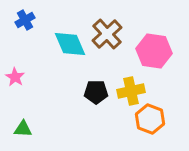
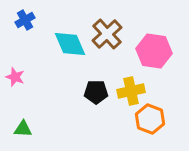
pink star: rotated 12 degrees counterclockwise
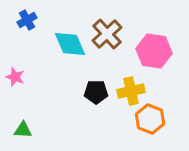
blue cross: moved 2 px right
green triangle: moved 1 px down
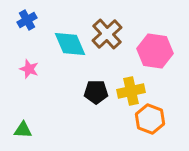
pink hexagon: moved 1 px right
pink star: moved 14 px right, 8 px up
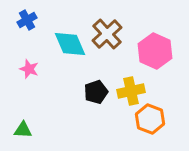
pink hexagon: rotated 16 degrees clockwise
black pentagon: rotated 20 degrees counterclockwise
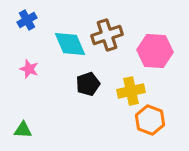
brown cross: moved 1 px down; rotated 24 degrees clockwise
pink hexagon: rotated 20 degrees counterclockwise
black pentagon: moved 8 px left, 8 px up
orange hexagon: moved 1 px down
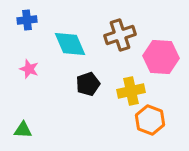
blue cross: rotated 24 degrees clockwise
brown cross: moved 13 px right
pink hexagon: moved 6 px right, 6 px down
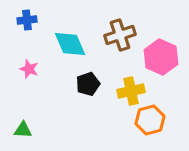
pink hexagon: rotated 20 degrees clockwise
orange hexagon: rotated 24 degrees clockwise
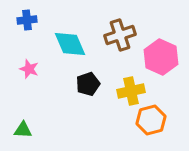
orange hexagon: moved 1 px right
